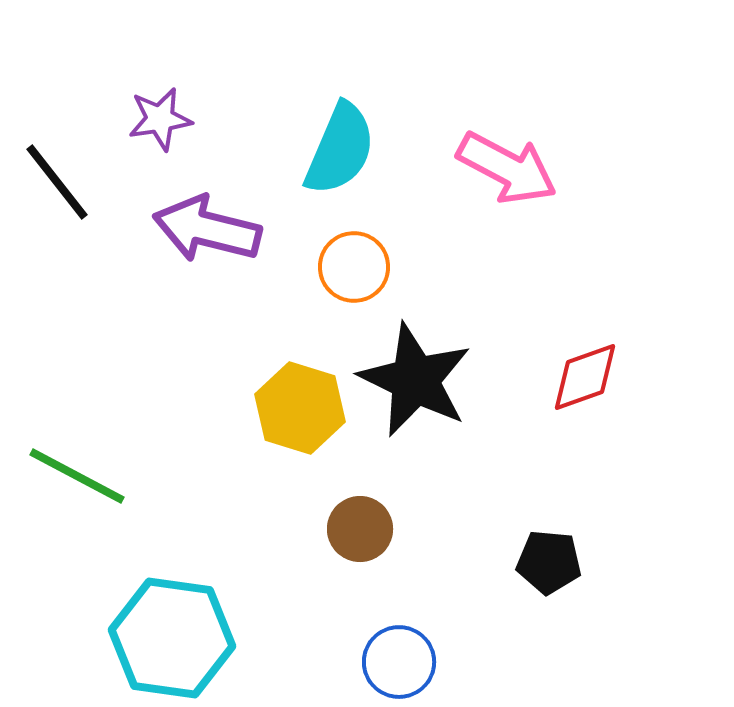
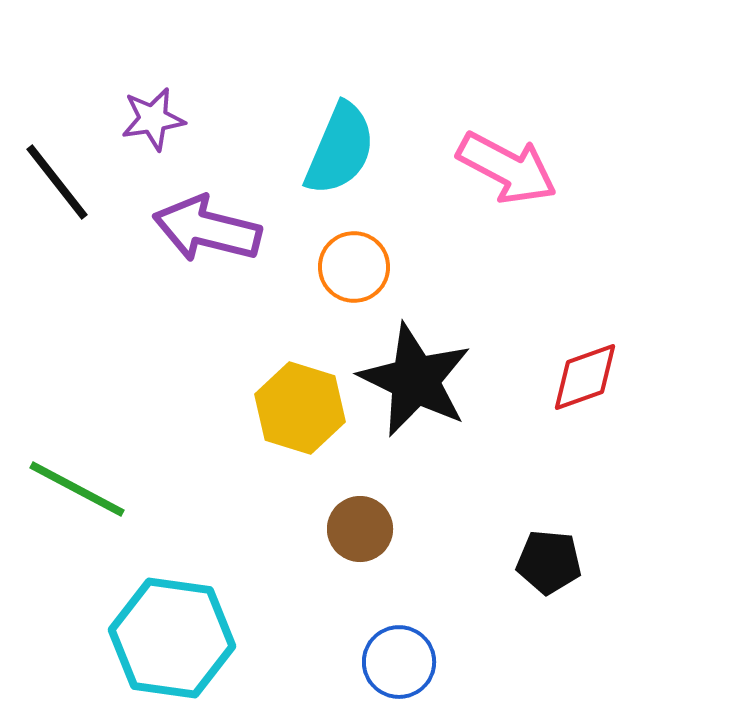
purple star: moved 7 px left
green line: moved 13 px down
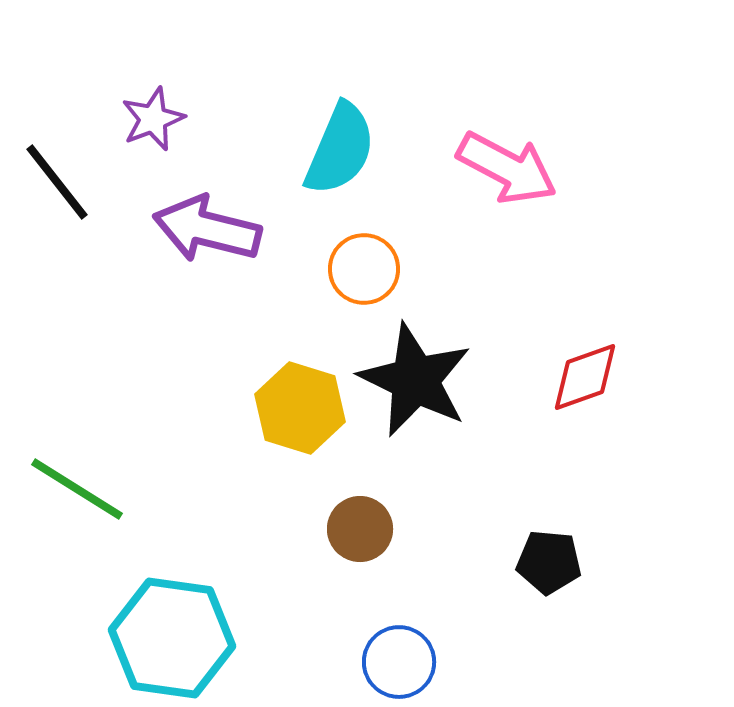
purple star: rotated 12 degrees counterclockwise
orange circle: moved 10 px right, 2 px down
green line: rotated 4 degrees clockwise
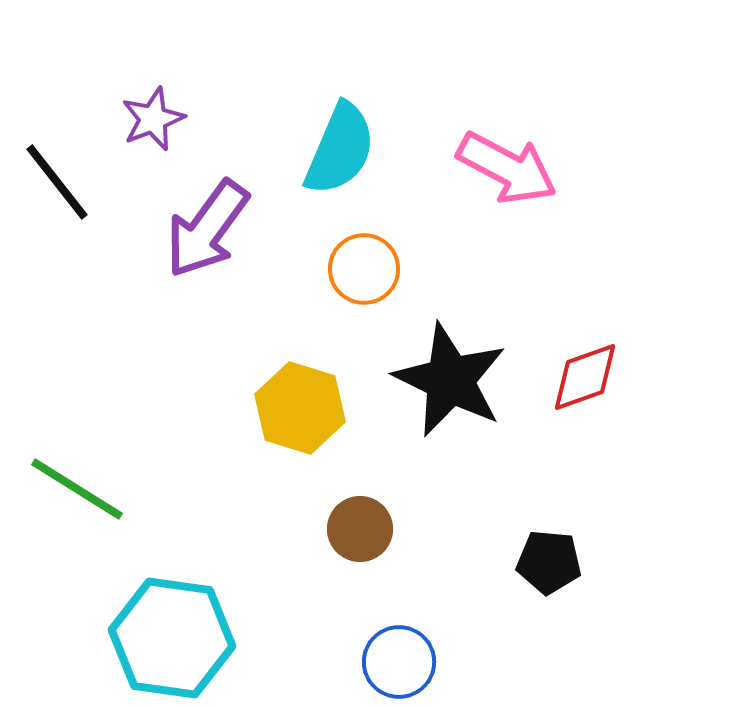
purple arrow: rotated 68 degrees counterclockwise
black star: moved 35 px right
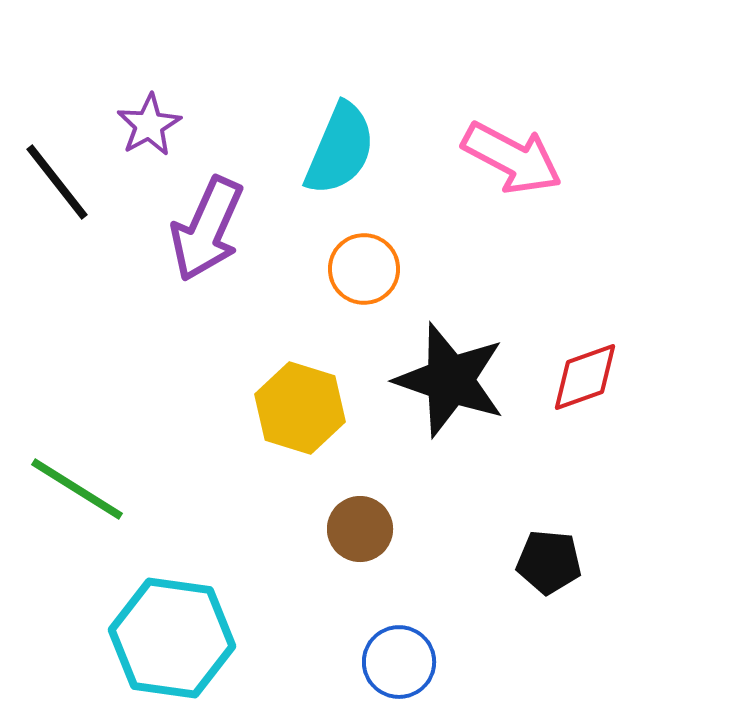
purple star: moved 4 px left, 6 px down; rotated 8 degrees counterclockwise
pink arrow: moved 5 px right, 10 px up
purple arrow: rotated 12 degrees counterclockwise
black star: rotated 7 degrees counterclockwise
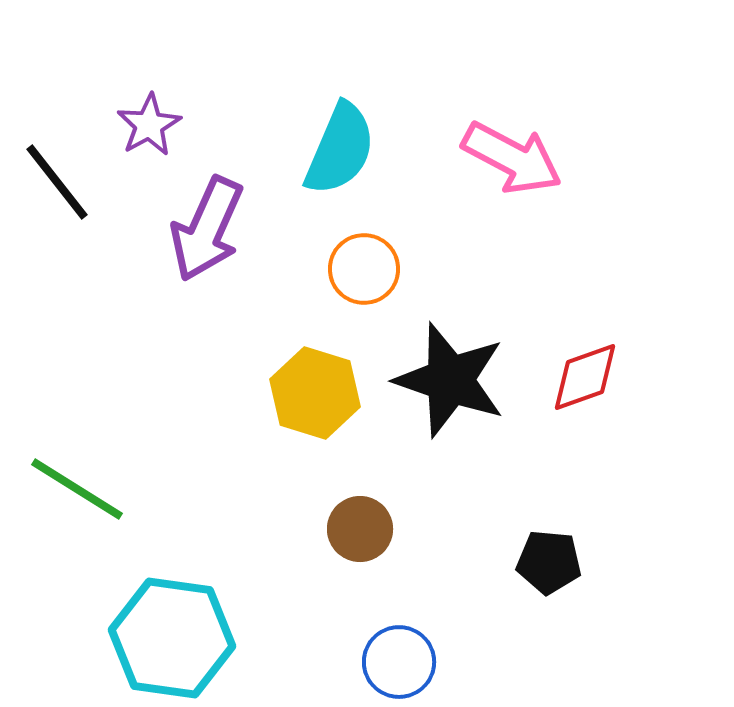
yellow hexagon: moved 15 px right, 15 px up
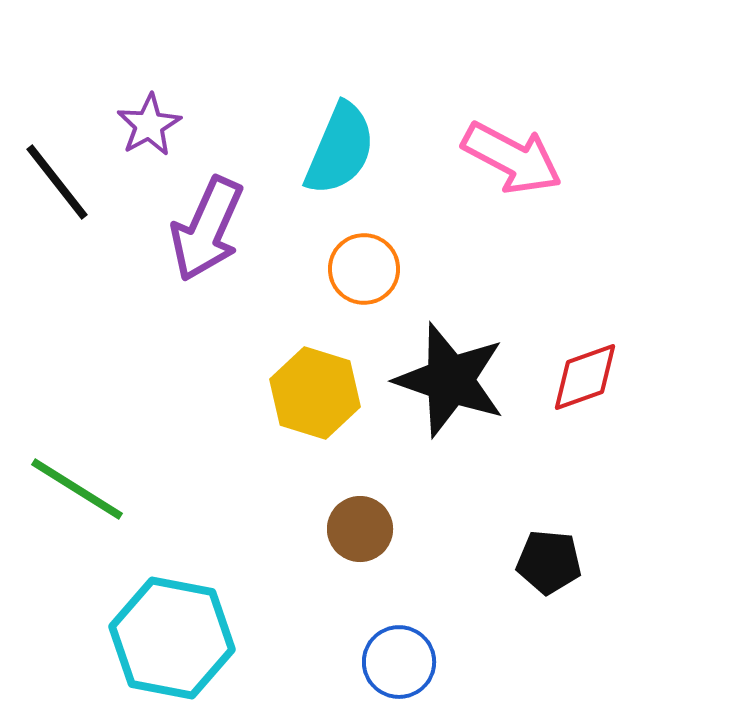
cyan hexagon: rotated 3 degrees clockwise
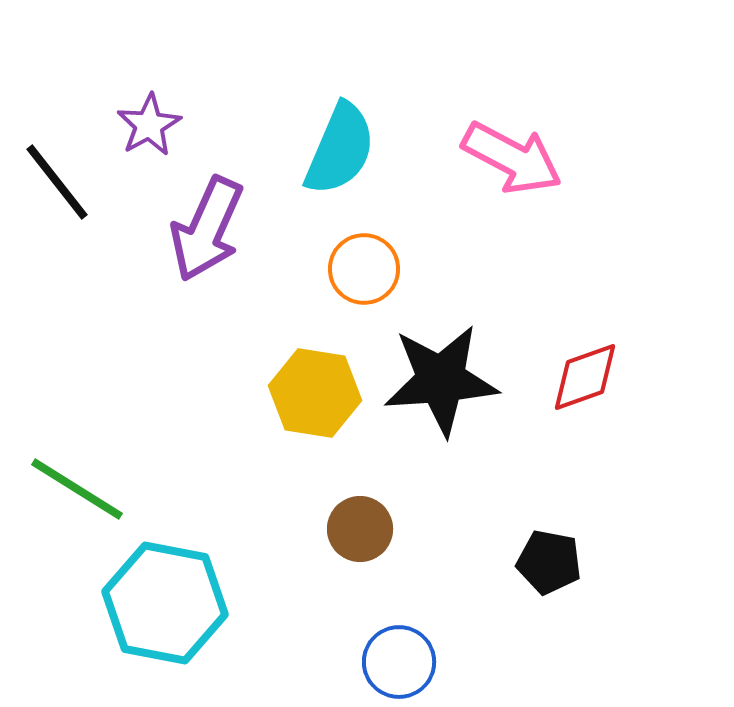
black star: moved 9 px left; rotated 23 degrees counterclockwise
yellow hexagon: rotated 8 degrees counterclockwise
black pentagon: rotated 6 degrees clockwise
cyan hexagon: moved 7 px left, 35 px up
